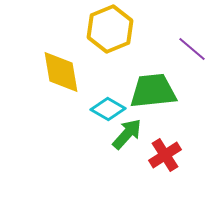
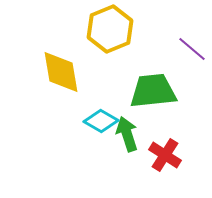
cyan diamond: moved 7 px left, 12 px down
green arrow: rotated 60 degrees counterclockwise
red cross: rotated 24 degrees counterclockwise
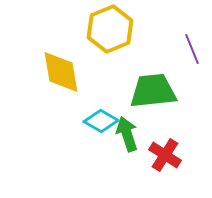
purple line: rotated 28 degrees clockwise
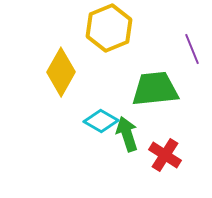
yellow hexagon: moved 1 px left, 1 px up
yellow diamond: rotated 39 degrees clockwise
green trapezoid: moved 2 px right, 2 px up
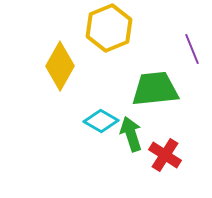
yellow diamond: moved 1 px left, 6 px up
green arrow: moved 4 px right
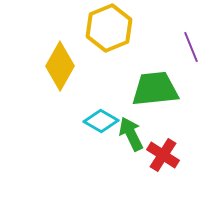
purple line: moved 1 px left, 2 px up
green arrow: rotated 8 degrees counterclockwise
red cross: moved 2 px left
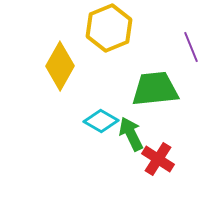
red cross: moved 5 px left, 4 px down
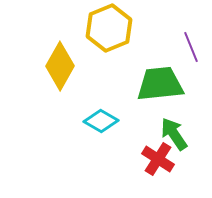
green trapezoid: moved 5 px right, 5 px up
green arrow: moved 43 px right; rotated 8 degrees counterclockwise
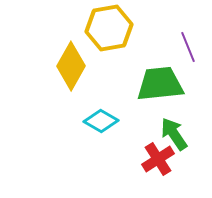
yellow hexagon: rotated 12 degrees clockwise
purple line: moved 3 px left
yellow diamond: moved 11 px right
red cross: rotated 24 degrees clockwise
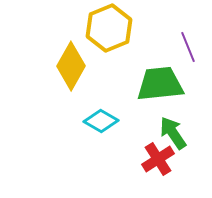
yellow hexagon: rotated 12 degrees counterclockwise
green arrow: moved 1 px left, 1 px up
